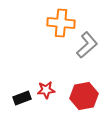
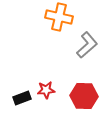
orange cross: moved 2 px left, 6 px up; rotated 8 degrees clockwise
red hexagon: rotated 12 degrees clockwise
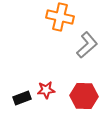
orange cross: moved 1 px right
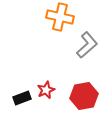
red star: rotated 18 degrees counterclockwise
red hexagon: rotated 12 degrees counterclockwise
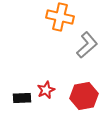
black rectangle: rotated 18 degrees clockwise
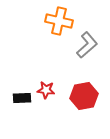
orange cross: moved 1 px left, 4 px down
red star: rotated 30 degrees clockwise
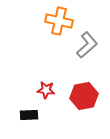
black rectangle: moved 7 px right, 17 px down
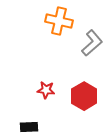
gray L-shape: moved 5 px right, 2 px up
red hexagon: rotated 20 degrees counterclockwise
black rectangle: moved 12 px down
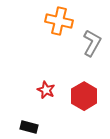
gray L-shape: rotated 20 degrees counterclockwise
red star: rotated 18 degrees clockwise
black rectangle: rotated 18 degrees clockwise
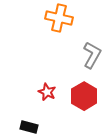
orange cross: moved 3 px up
gray L-shape: moved 12 px down
red star: moved 1 px right, 2 px down
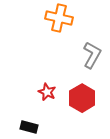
red hexagon: moved 2 px left, 2 px down
